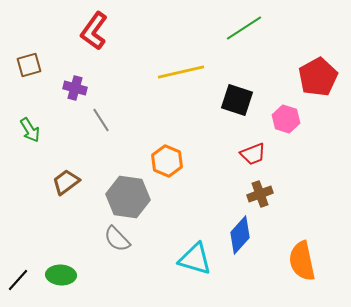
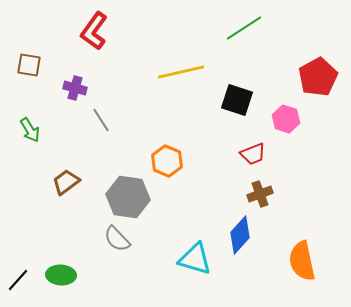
brown square: rotated 25 degrees clockwise
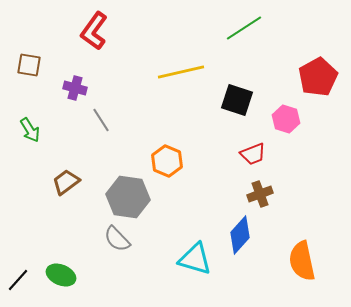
green ellipse: rotated 20 degrees clockwise
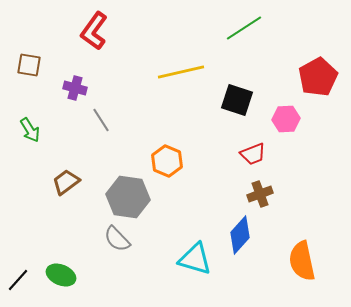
pink hexagon: rotated 20 degrees counterclockwise
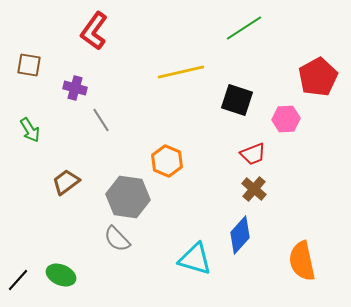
brown cross: moved 6 px left, 5 px up; rotated 30 degrees counterclockwise
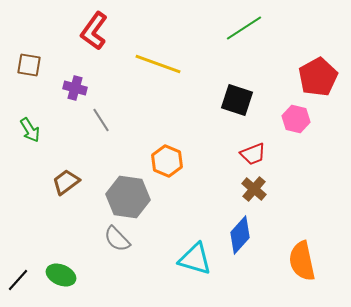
yellow line: moved 23 px left, 8 px up; rotated 33 degrees clockwise
pink hexagon: moved 10 px right; rotated 16 degrees clockwise
